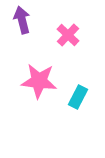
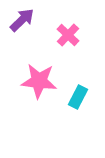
purple arrow: rotated 60 degrees clockwise
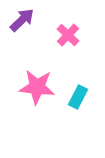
pink star: moved 2 px left, 6 px down
